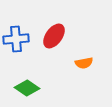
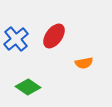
blue cross: rotated 35 degrees counterclockwise
green diamond: moved 1 px right, 1 px up
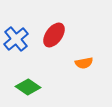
red ellipse: moved 1 px up
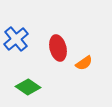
red ellipse: moved 4 px right, 13 px down; rotated 50 degrees counterclockwise
orange semicircle: rotated 24 degrees counterclockwise
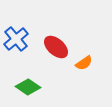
red ellipse: moved 2 px left, 1 px up; rotated 35 degrees counterclockwise
